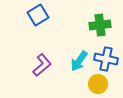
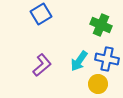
blue square: moved 3 px right, 1 px up
green cross: moved 1 px right; rotated 30 degrees clockwise
blue cross: moved 1 px right
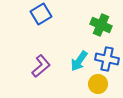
purple L-shape: moved 1 px left, 1 px down
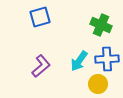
blue square: moved 1 px left, 3 px down; rotated 15 degrees clockwise
blue cross: rotated 15 degrees counterclockwise
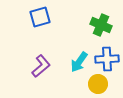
cyan arrow: moved 1 px down
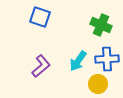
blue square: rotated 35 degrees clockwise
cyan arrow: moved 1 px left, 1 px up
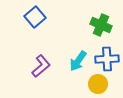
blue square: moved 5 px left; rotated 30 degrees clockwise
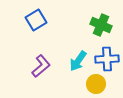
blue square: moved 1 px right, 3 px down; rotated 10 degrees clockwise
yellow circle: moved 2 px left
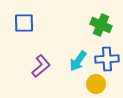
blue square: moved 12 px left, 3 px down; rotated 30 degrees clockwise
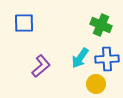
cyan arrow: moved 2 px right, 3 px up
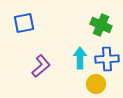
blue square: rotated 10 degrees counterclockwise
cyan arrow: rotated 145 degrees clockwise
